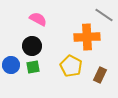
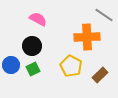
green square: moved 2 px down; rotated 16 degrees counterclockwise
brown rectangle: rotated 21 degrees clockwise
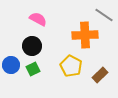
orange cross: moved 2 px left, 2 px up
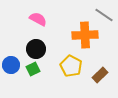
black circle: moved 4 px right, 3 px down
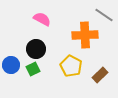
pink semicircle: moved 4 px right
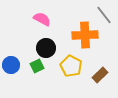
gray line: rotated 18 degrees clockwise
black circle: moved 10 px right, 1 px up
green square: moved 4 px right, 3 px up
